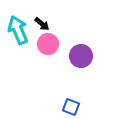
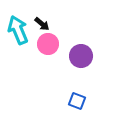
blue square: moved 6 px right, 6 px up
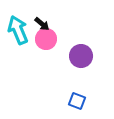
pink circle: moved 2 px left, 5 px up
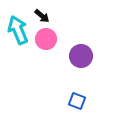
black arrow: moved 8 px up
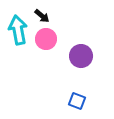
cyan arrow: rotated 12 degrees clockwise
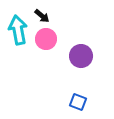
blue square: moved 1 px right, 1 px down
